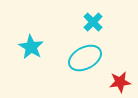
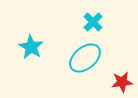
cyan ellipse: rotated 12 degrees counterclockwise
red star: moved 2 px right
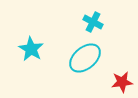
cyan cross: rotated 18 degrees counterclockwise
cyan star: moved 2 px down
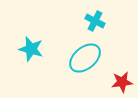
cyan cross: moved 2 px right, 1 px up
cyan star: rotated 15 degrees counterclockwise
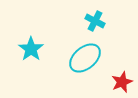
cyan star: rotated 20 degrees clockwise
red star: rotated 15 degrees counterclockwise
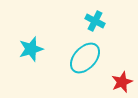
cyan star: rotated 20 degrees clockwise
cyan ellipse: rotated 8 degrees counterclockwise
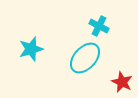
cyan cross: moved 4 px right, 5 px down
red star: rotated 25 degrees counterclockwise
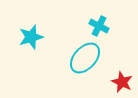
cyan star: moved 12 px up
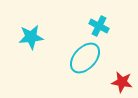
cyan star: rotated 10 degrees clockwise
red star: rotated 15 degrees counterclockwise
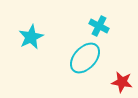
cyan star: rotated 20 degrees counterclockwise
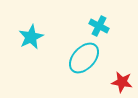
cyan ellipse: moved 1 px left
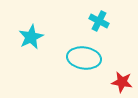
cyan cross: moved 5 px up
cyan ellipse: rotated 56 degrees clockwise
